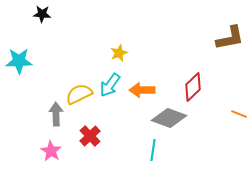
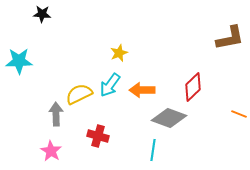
red cross: moved 8 px right; rotated 30 degrees counterclockwise
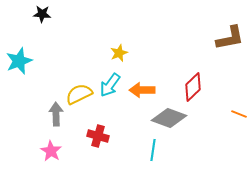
cyan star: rotated 20 degrees counterclockwise
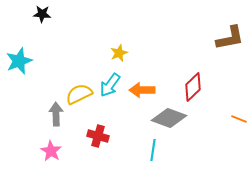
orange line: moved 5 px down
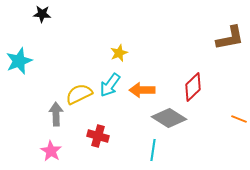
gray diamond: rotated 12 degrees clockwise
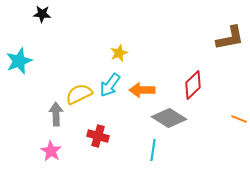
red diamond: moved 2 px up
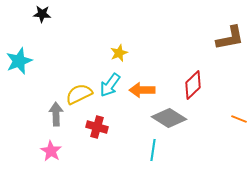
red cross: moved 1 px left, 9 px up
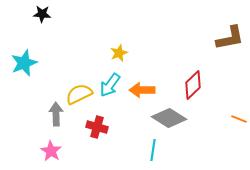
cyan star: moved 5 px right, 2 px down
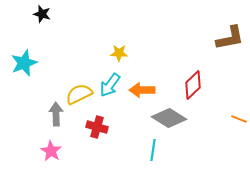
black star: rotated 12 degrees clockwise
yellow star: rotated 24 degrees clockwise
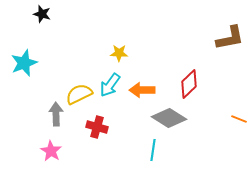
red diamond: moved 4 px left, 1 px up
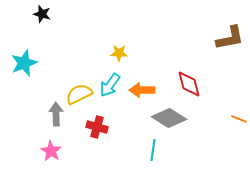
red diamond: rotated 60 degrees counterclockwise
